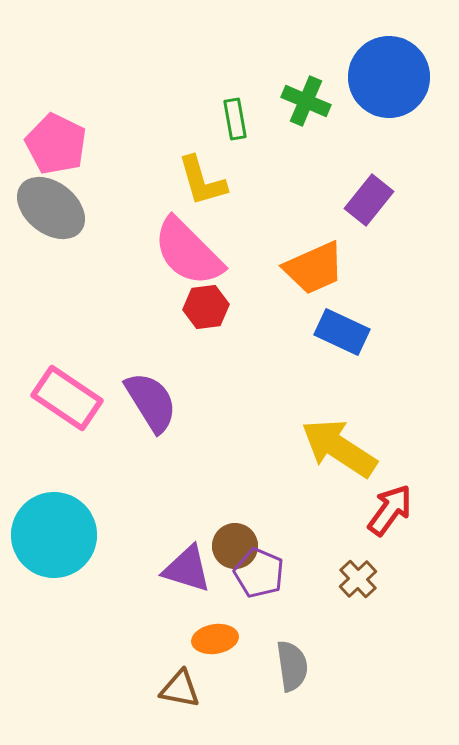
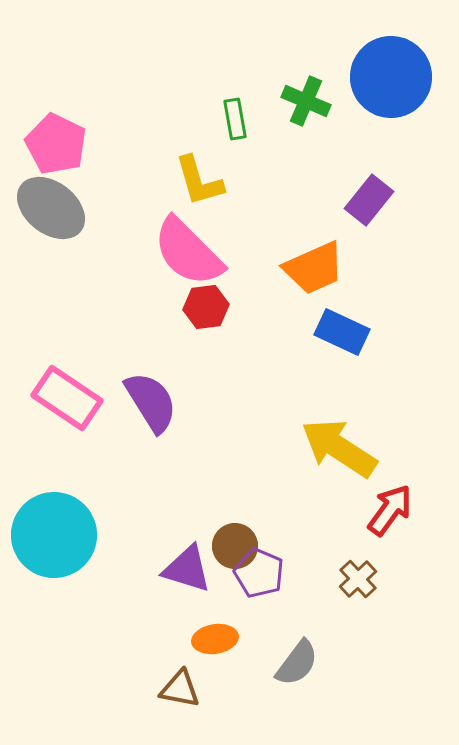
blue circle: moved 2 px right
yellow L-shape: moved 3 px left
gray semicircle: moved 5 px right, 3 px up; rotated 45 degrees clockwise
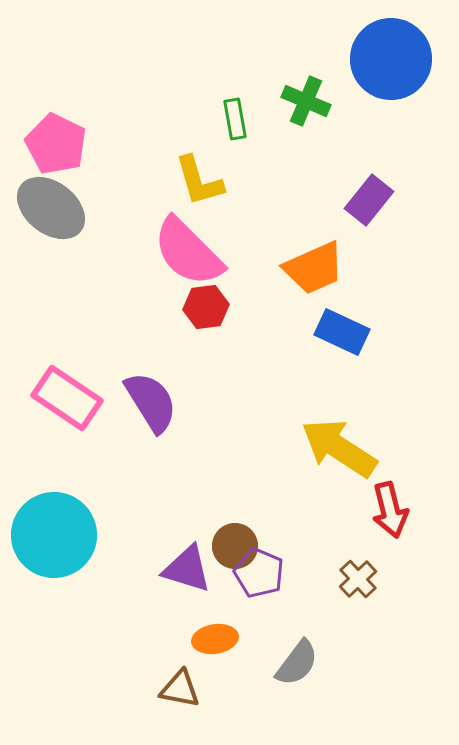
blue circle: moved 18 px up
red arrow: rotated 130 degrees clockwise
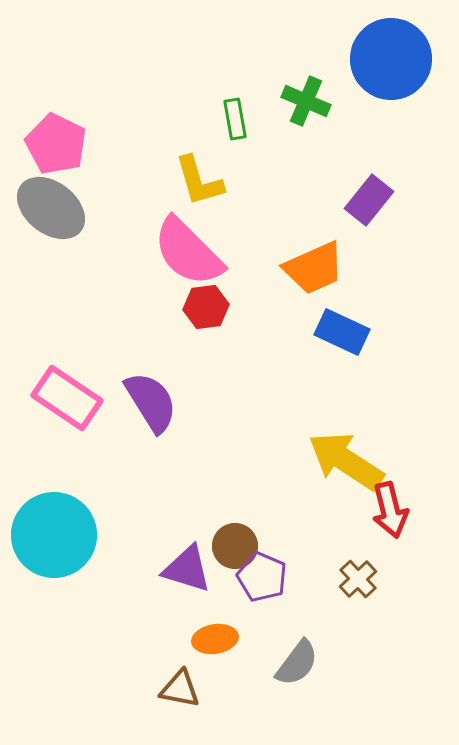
yellow arrow: moved 7 px right, 13 px down
purple pentagon: moved 3 px right, 4 px down
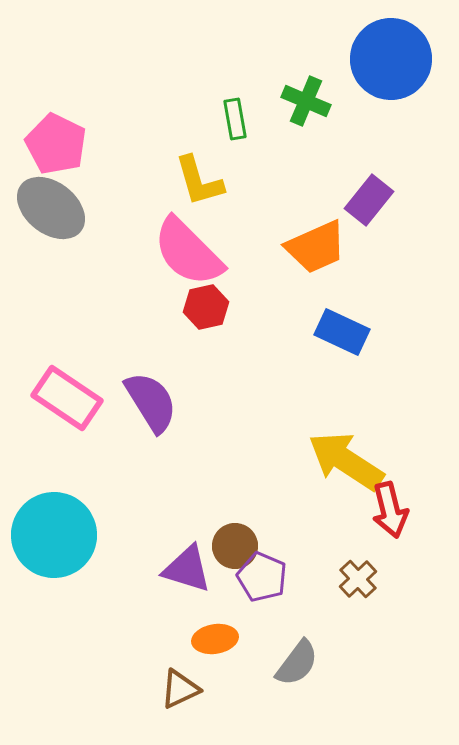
orange trapezoid: moved 2 px right, 21 px up
red hexagon: rotated 6 degrees counterclockwise
brown triangle: rotated 36 degrees counterclockwise
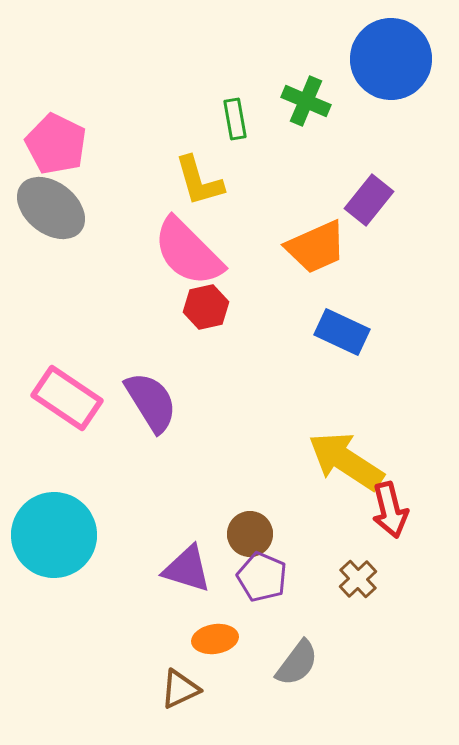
brown circle: moved 15 px right, 12 px up
